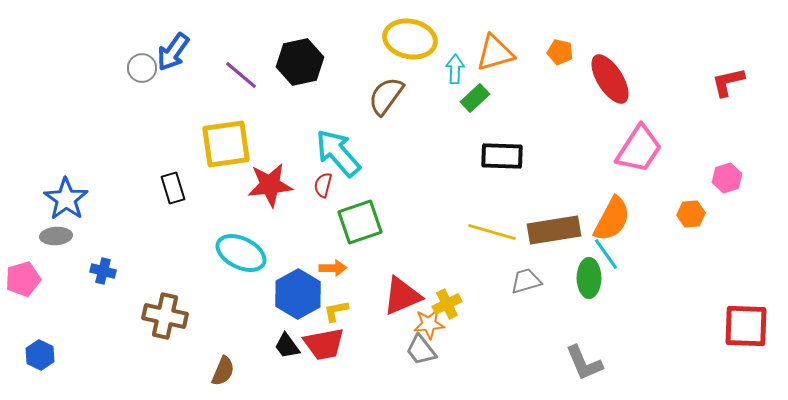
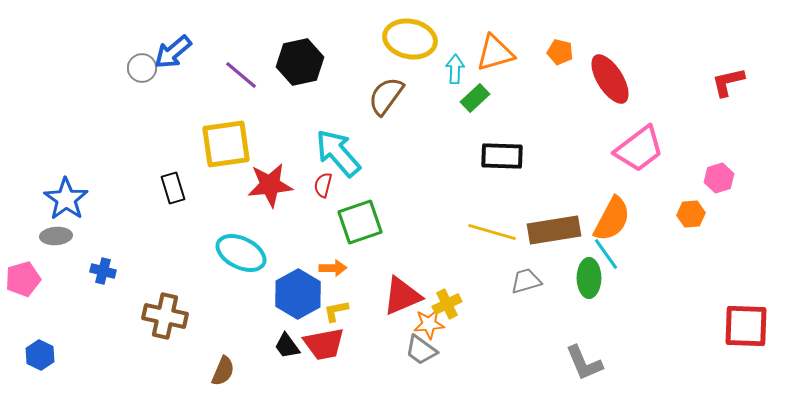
blue arrow at (173, 52): rotated 15 degrees clockwise
pink trapezoid at (639, 149): rotated 20 degrees clockwise
pink hexagon at (727, 178): moved 8 px left
gray trapezoid at (421, 350): rotated 16 degrees counterclockwise
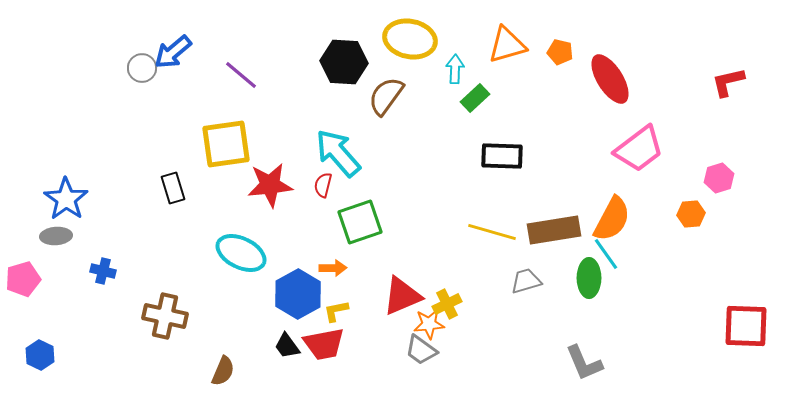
orange triangle at (495, 53): moved 12 px right, 8 px up
black hexagon at (300, 62): moved 44 px right; rotated 15 degrees clockwise
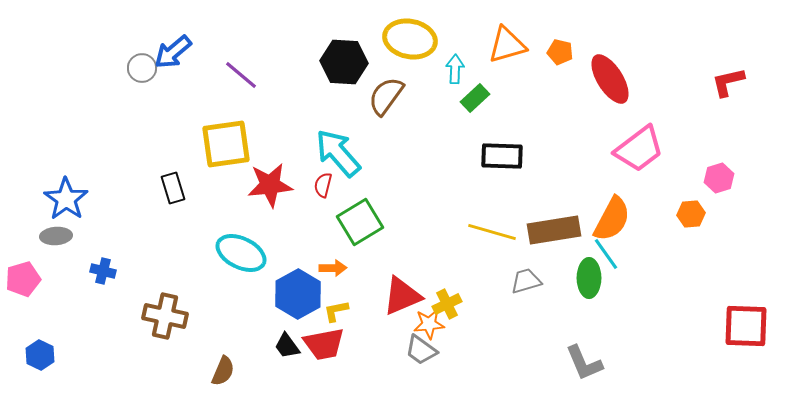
green square at (360, 222): rotated 12 degrees counterclockwise
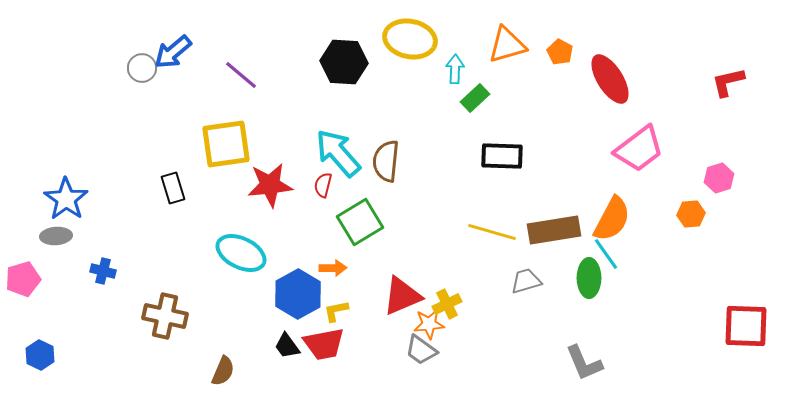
orange pentagon at (560, 52): rotated 15 degrees clockwise
brown semicircle at (386, 96): moved 65 px down; rotated 30 degrees counterclockwise
